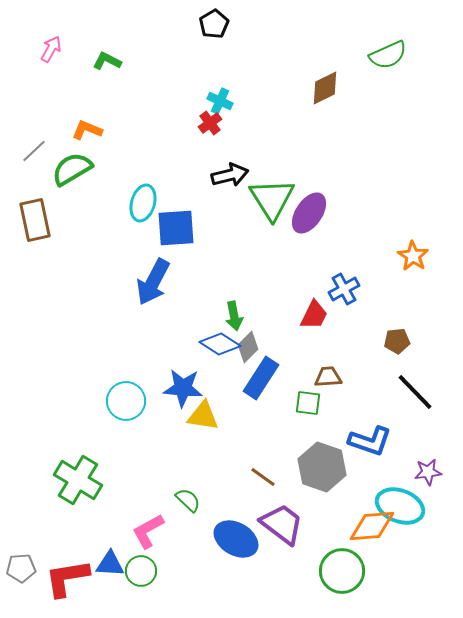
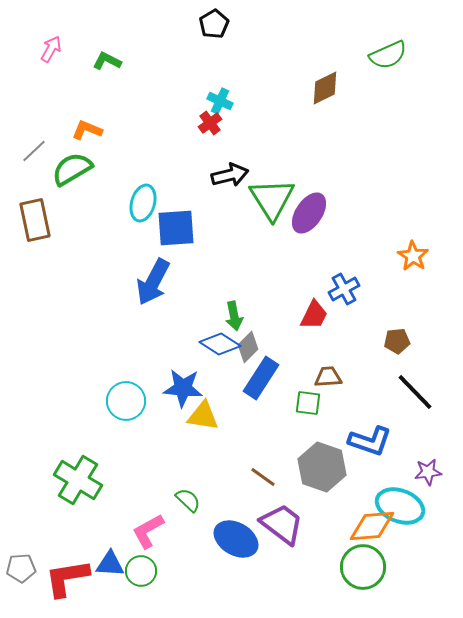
green circle at (342, 571): moved 21 px right, 4 px up
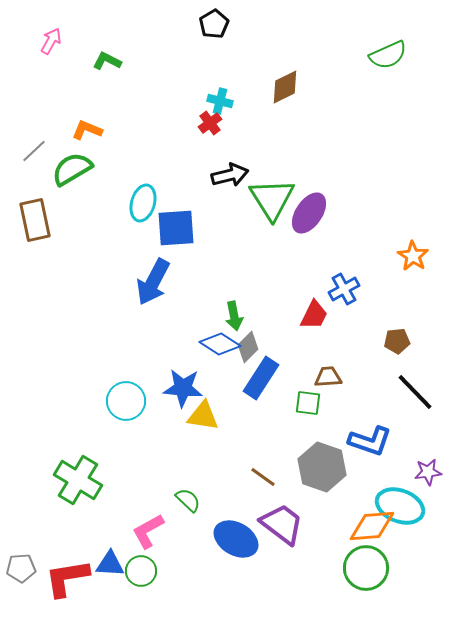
pink arrow at (51, 49): moved 8 px up
brown diamond at (325, 88): moved 40 px left, 1 px up
cyan cross at (220, 101): rotated 10 degrees counterclockwise
green circle at (363, 567): moved 3 px right, 1 px down
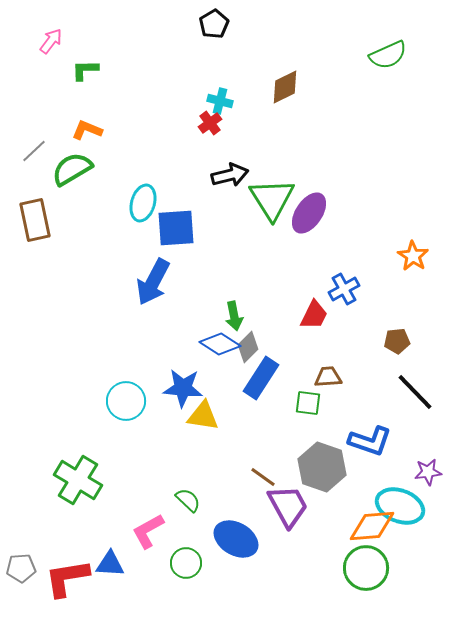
pink arrow at (51, 41): rotated 8 degrees clockwise
green L-shape at (107, 61): moved 22 px left, 9 px down; rotated 28 degrees counterclockwise
purple trapezoid at (282, 524): moved 6 px right, 18 px up; rotated 24 degrees clockwise
green circle at (141, 571): moved 45 px right, 8 px up
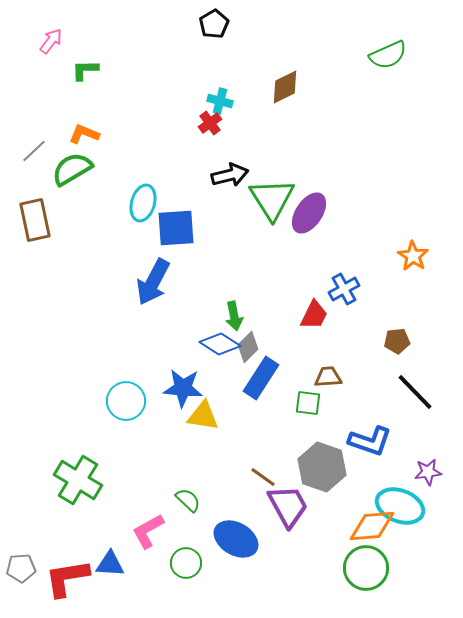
orange L-shape at (87, 130): moved 3 px left, 4 px down
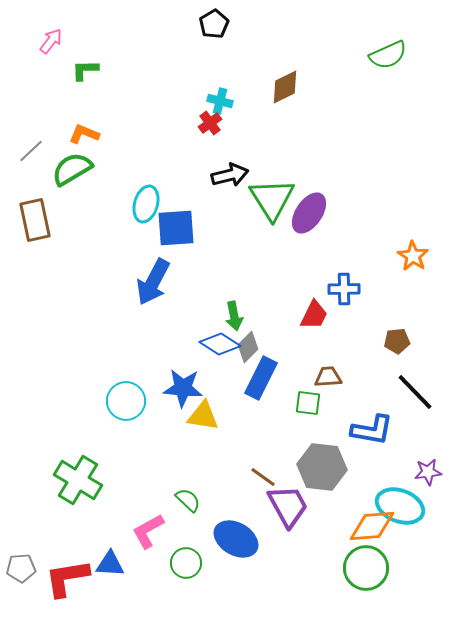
gray line at (34, 151): moved 3 px left
cyan ellipse at (143, 203): moved 3 px right, 1 px down
blue cross at (344, 289): rotated 28 degrees clockwise
blue rectangle at (261, 378): rotated 6 degrees counterclockwise
blue L-shape at (370, 441): moved 2 px right, 11 px up; rotated 9 degrees counterclockwise
gray hexagon at (322, 467): rotated 12 degrees counterclockwise
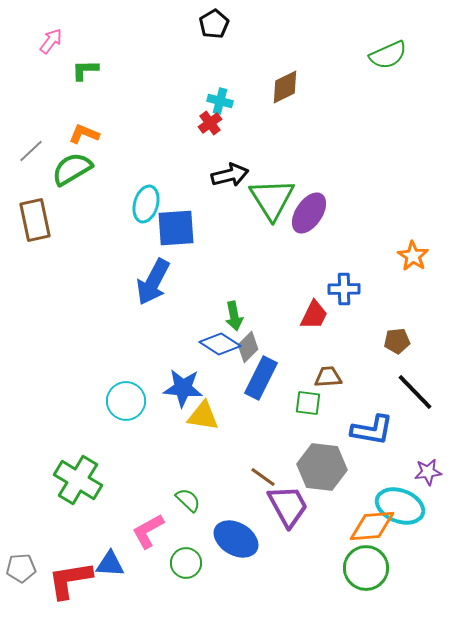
red L-shape at (67, 578): moved 3 px right, 2 px down
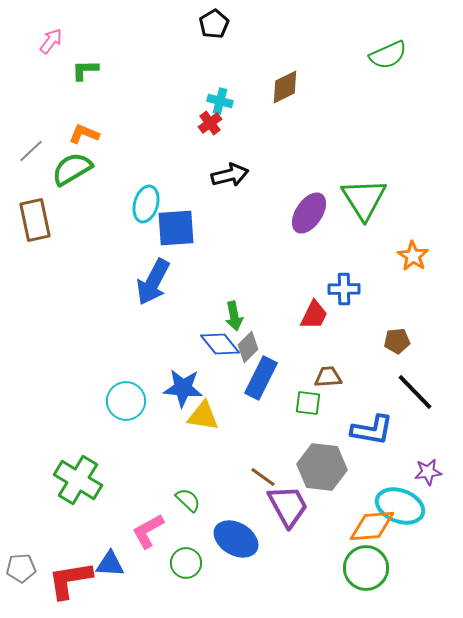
green triangle at (272, 199): moved 92 px right
blue diamond at (220, 344): rotated 18 degrees clockwise
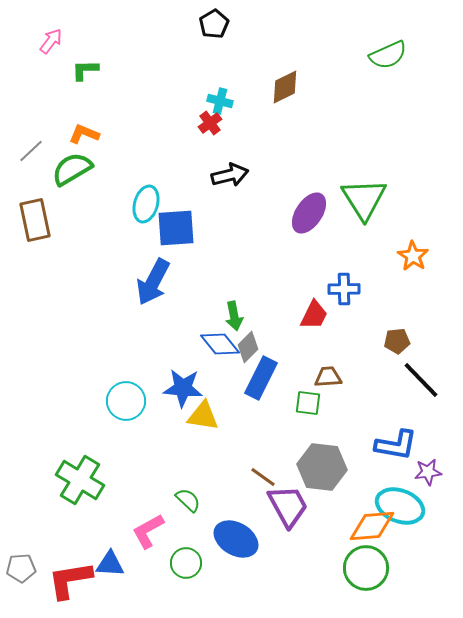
black line at (415, 392): moved 6 px right, 12 px up
blue L-shape at (372, 430): moved 24 px right, 15 px down
green cross at (78, 480): moved 2 px right
